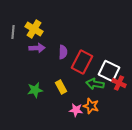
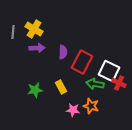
pink star: moved 3 px left
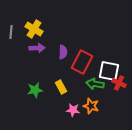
gray line: moved 2 px left
white square: rotated 15 degrees counterclockwise
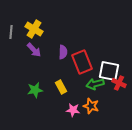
purple arrow: moved 3 px left, 2 px down; rotated 49 degrees clockwise
red rectangle: rotated 50 degrees counterclockwise
green arrow: rotated 24 degrees counterclockwise
